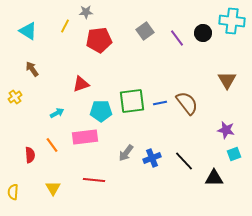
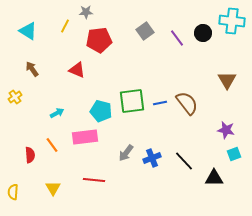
red triangle: moved 4 px left, 14 px up; rotated 42 degrees clockwise
cyan pentagon: rotated 15 degrees clockwise
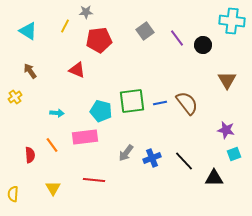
black circle: moved 12 px down
brown arrow: moved 2 px left, 2 px down
cyan arrow: rotated 32 degrees clockwise
yellow semicircle: moved 2 px down
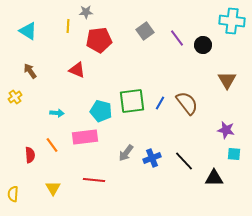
yellow line: moved 3 px right; rotated 24 degrees counterclockwise
blue line: rotated 48 degrees counterclockwise
cyan square: rotated 24 degrees clockwise
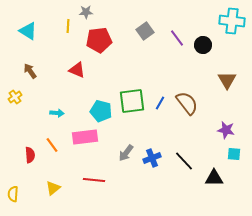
yellow triangle: rotated 21 degrees clockwise
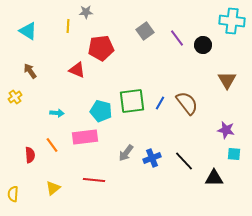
red pentagon: moved 2 px right, 8 px down
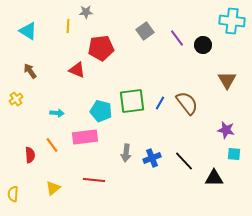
yellow cross: moved 1 px right, 2 px down
gray arrow: rotated 30 degrees counterclockwise
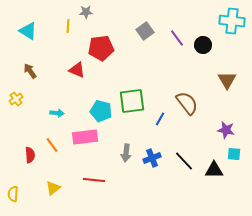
blue line: moved 16 px down
black triangle: moved 8 px up
